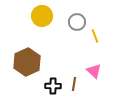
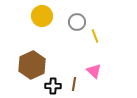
brown hexagon: moved 5 px right, 3 px down
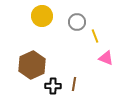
pink triangle: moved 12 px right, 13 px up; rotated 21 degrees counterclockwise
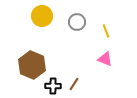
yellow line: moved 11 px right, 5 px up
pink triangle: moved 1 px left, 1 px down
brown hexagon: rotated 12 degrees counterclockwise
brown line: rotated 24 degrees clockwise
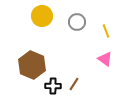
pink triangle: rotated 14 degrees clockwise
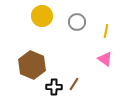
yellow line: rotated 32 degrees clockwise
black cross: moved 1 px right, 1 px down
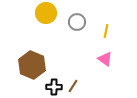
yellow circle: moved 4 px right, 3 px up
brown line: moved 1 px left, 2 px down
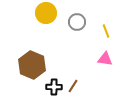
yellow line: rotated 32 degrees counterclockwise
pink triangle: rotated 28 degrees counterclockwise
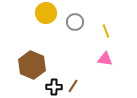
gray circle: moved 2 px left
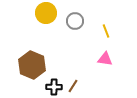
gray circle: moved 1 px up
